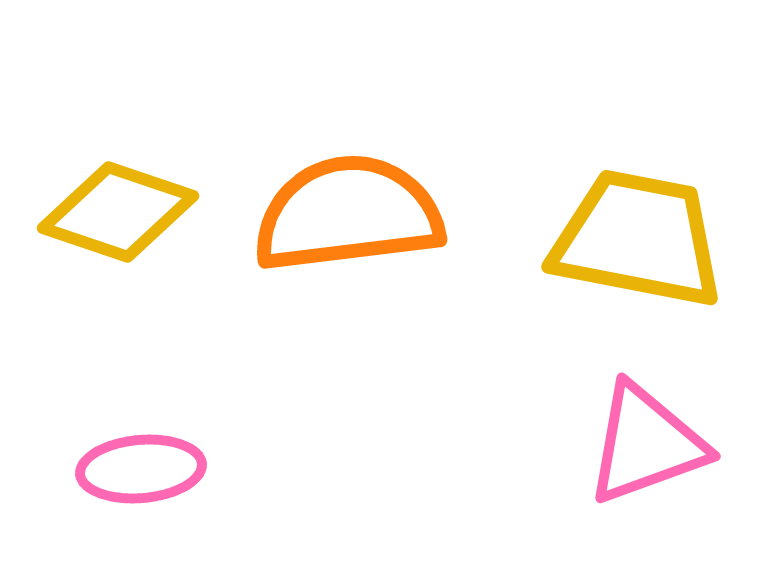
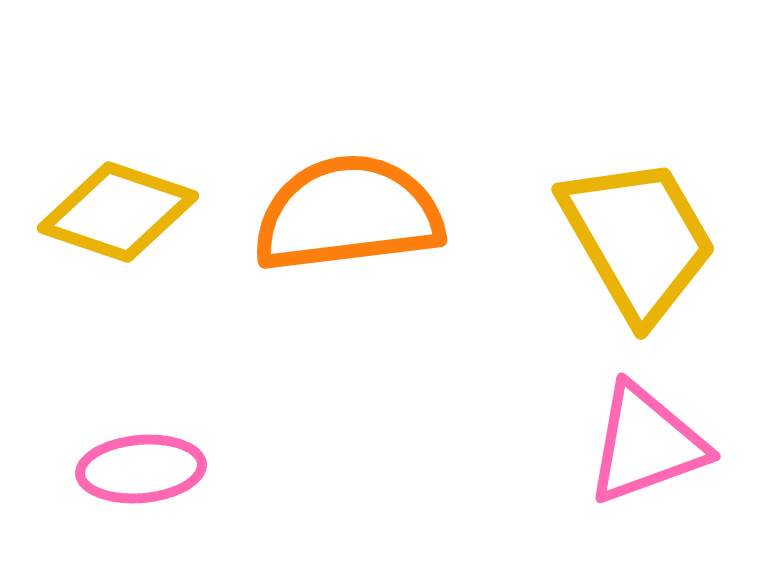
yellow trapezoid: rotated 49 degrees clockwise
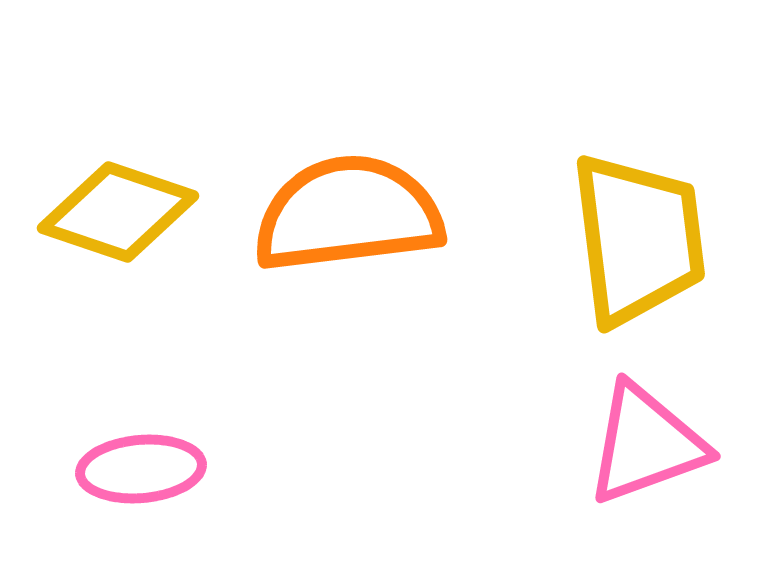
yellow trapezoid: rotated 23 degrees clockwise
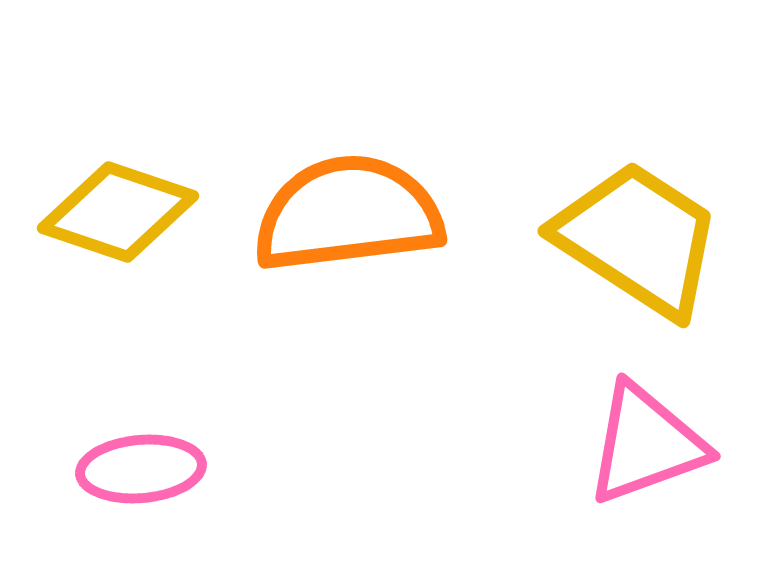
yellow trapezoid: rotated 50 degrees counterclockwise
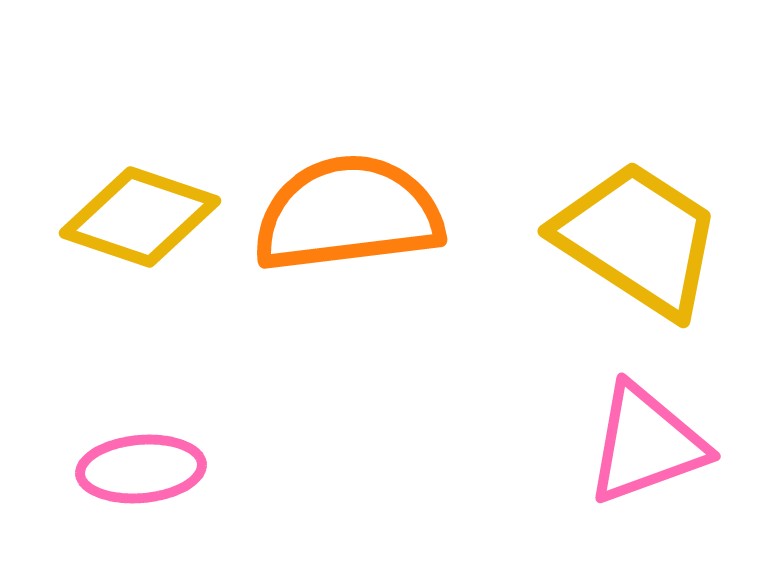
yellow diamond: moved 22 px right, 5 px down
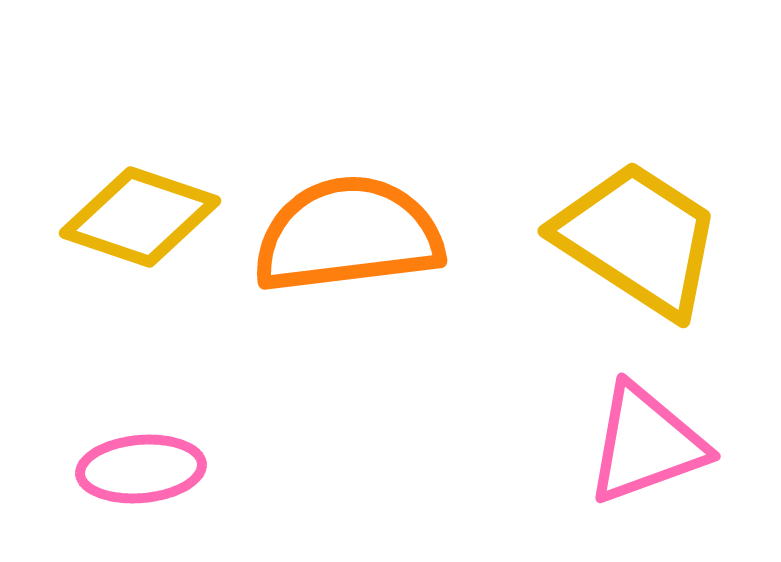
orange semicircle: moved 21 px down
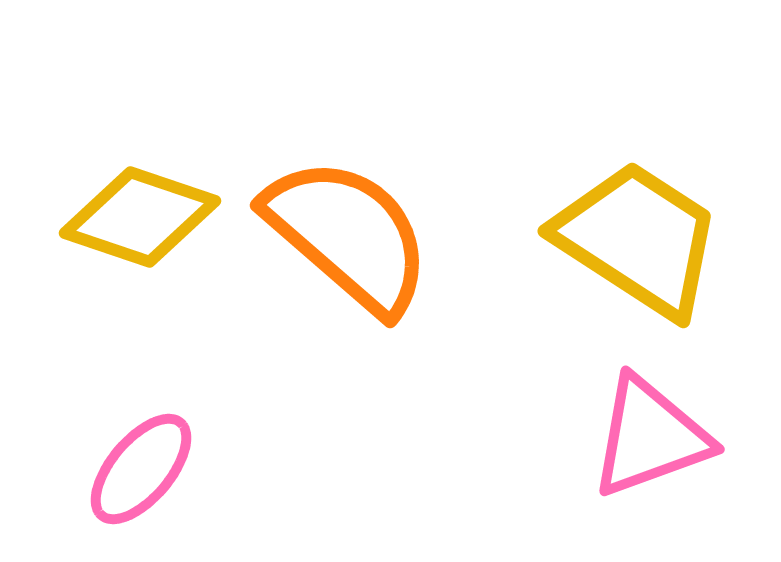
orange semicircle: rotated 48 degrees clockwise
pink triangle: moved 4 px right, 7 px up
pink ellipse: rotated 45 degrees counterclockwise
